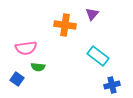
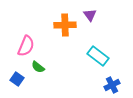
purple triangle: moved 2 px left, 1 px down; rotated 16 degrees counterclockwise
orange cross: rotated 10 degrees counterclockwise
pink semicircle: moved 2 px up; rotated 60 degrees counterclockwise
green semicircle: rotated 32 degrees clockwise
blue cross: rotated 14 degrees counterclockwise
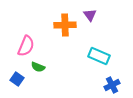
cyan rectangle: moved 1 px right; rotated 15 degrees counterclockwise
green semicircle: rotated 16 degrees counterclockwise
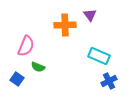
blue cross: moved 3 px left, 4 px up
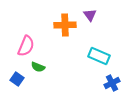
blue cross: moved 3 px right, 2 px down
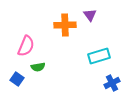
cyan rectangle: rotated 40 degrees counterclockwise
green semicircle: rotated 32 degrees counterclockwise
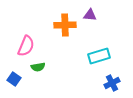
purple triangle: rotated 48 degrees counterclockwise
blue square: moved 3 px left
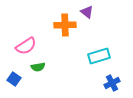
purple triangle: moved 3 px left, 3 px up; rotated 32 degrees clockwise
pink semicircle: rotated 35 degrees clockwise
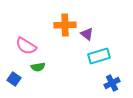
purple triangle: moved 22 px down
pink semicircle: rotated 65 degrees clockwise
